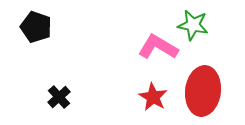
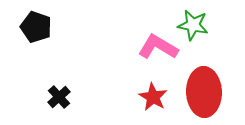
red ellipse: moved 1 px right, 1 px down; rotated 9 degrees counterclockwise
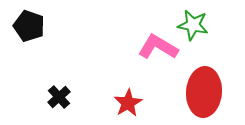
black pentagon: moved 7 px left, 1 px up
red ellipse: rotated 6 degrees clockwise
red star: moved 25 px left, 6 px down; rotated 12 degrees clockwise
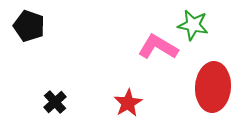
red ellipse: moved 9 px right, 5 px up
black cross: moved 4 px left, 5 px down
